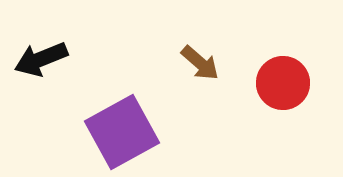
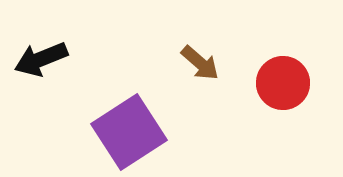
purple square: moved 7 px right; rotated 4 degrees counterclockwise
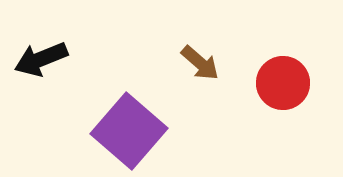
purple square: moved 1 px up; rotated 16 degrees counterclockwise
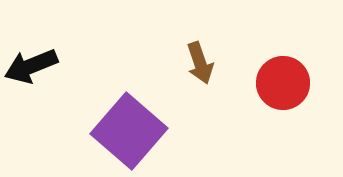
black arrow: moved 10 px left, 7 px down
brown arrow: rotated 30 degrees clockwise
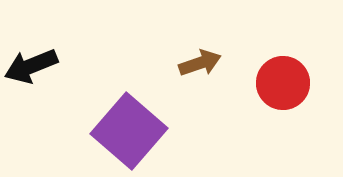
brown arrow: rotated 90 degrees counterclockwise
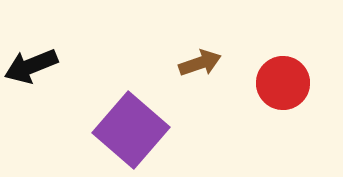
purple square: moved 2 px right, 1 px up
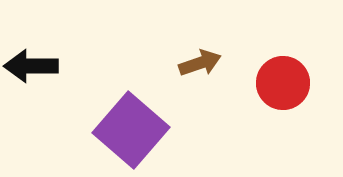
black arrow: rotated 22 degrees clockwise
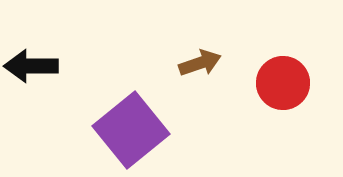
purple square: rotated 10 degrees clockwise
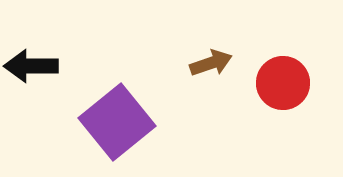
brown arrow: moved 11 px right
purple square: moved 14 px left, 8 px up
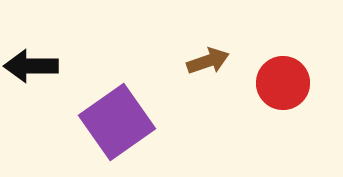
brown arrow: moved 3 px left, 2 px up
purple square: rotated 4 degrees clockwise
